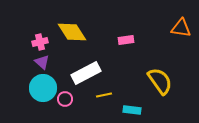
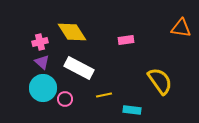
white rectangle: moved 7 px left, 5 px up; rotated 56 degrees clockwise
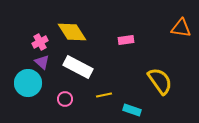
pink cross: rotated 14 degrees counterclockwise
white rectangle: moved 1 px left, 1 px up
cyan circle: moved 15 px left, 5 px up
cyan rectangle: rotated 12 degrees clockwise
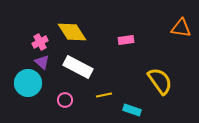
pink circle: moved 1 px down
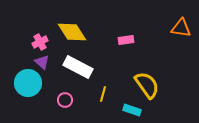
yellow semicircle: moved 13 px left, 4 px down
yellow line: moved 1 px left, 1 px up; rotated 63 degrees counterclockwise
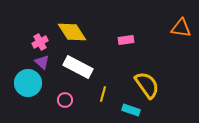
cyan rectangle: moved 1 px left
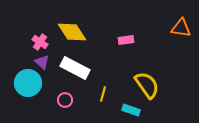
pink cross: rotated 28 degrees counterclockwise
white rectangle: moved 3 px left, 1 px down
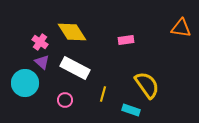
cyan circle: moved 3 px left
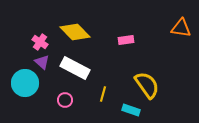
yellow diamond: moved 3 px right; rotated 12 degrees counterclockwise
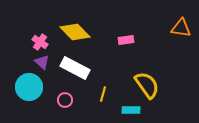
cyan circle: moved 4 px right, 4 px down
cyan rectangle: rotated 18 degrees counterclockwise
